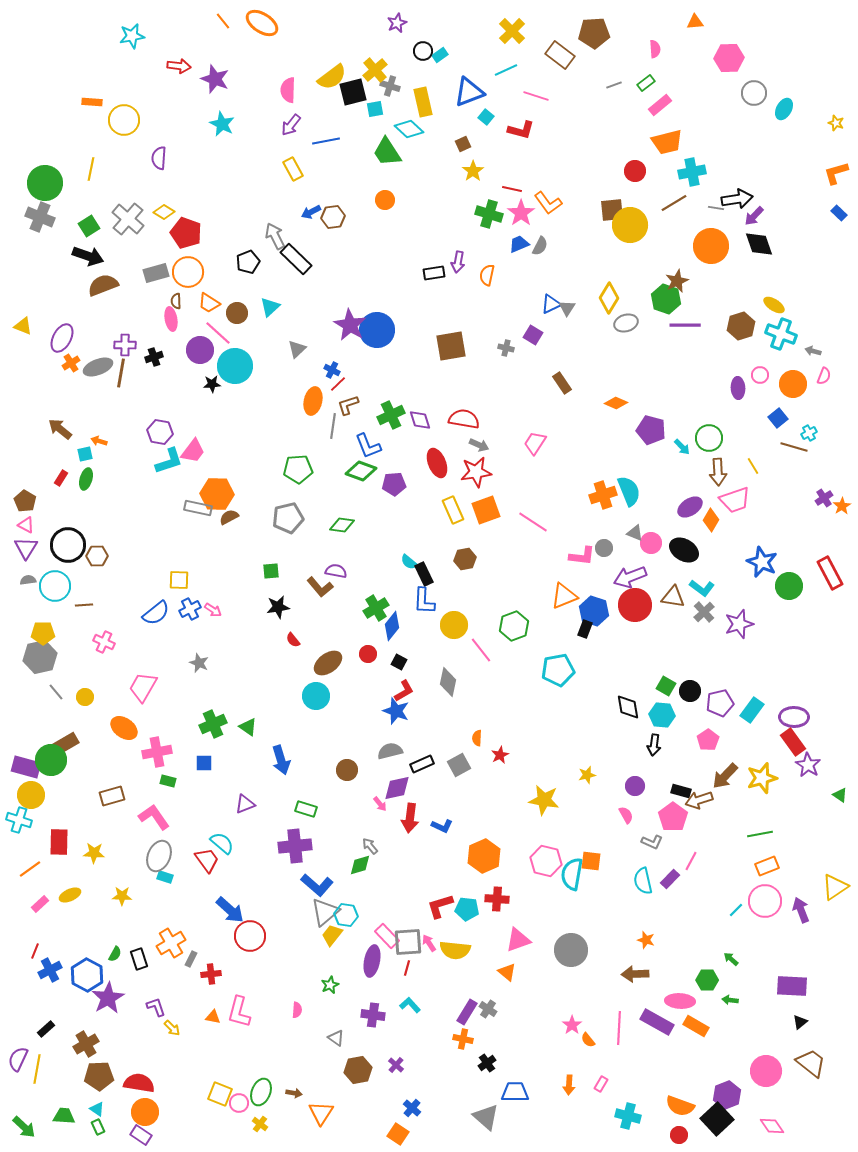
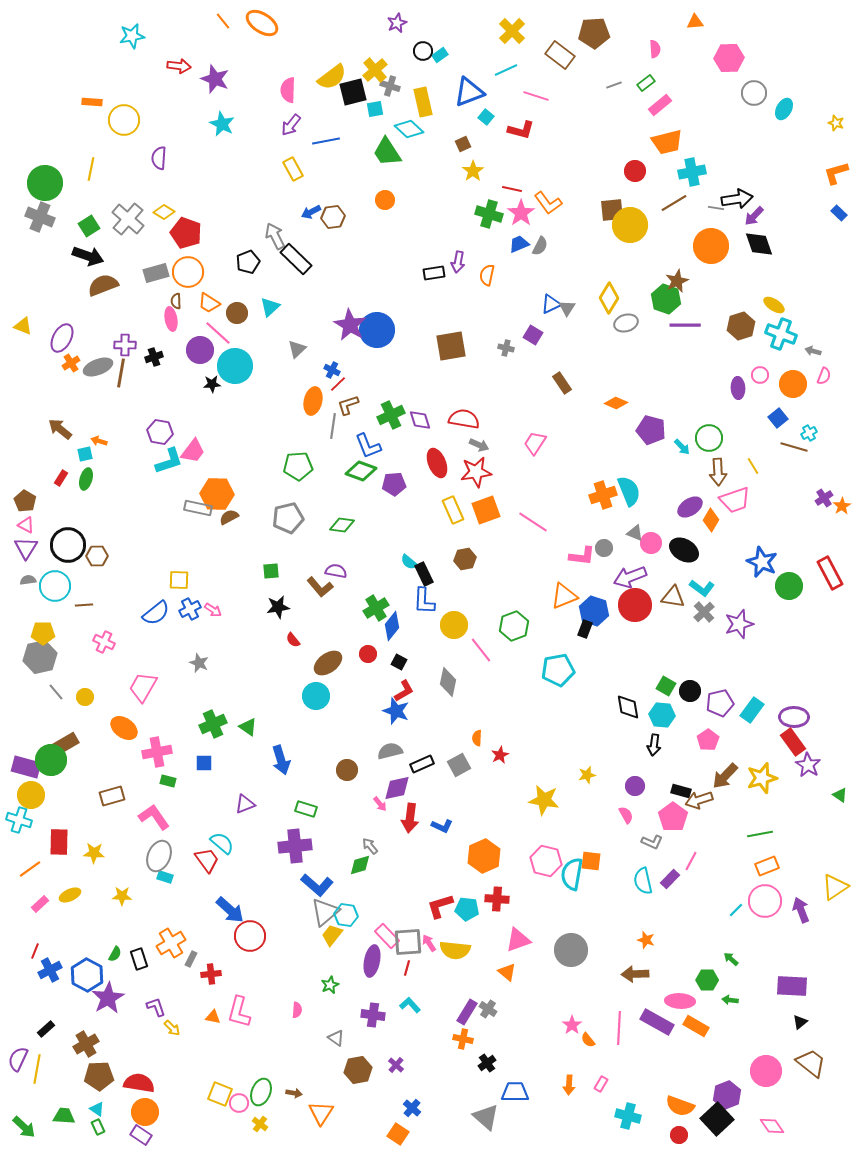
green pentagon at (298, 469): moved 3 px up
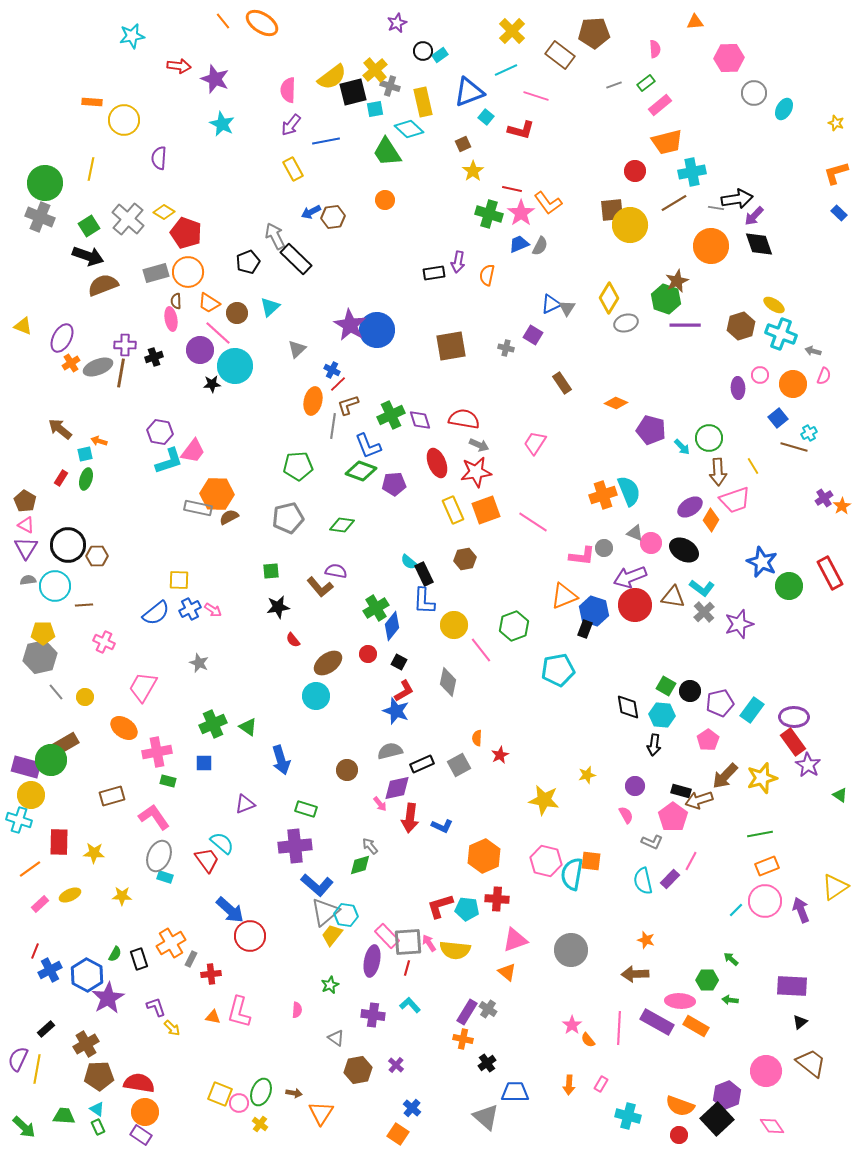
pink triangle at (518, 940): moved 3 px left
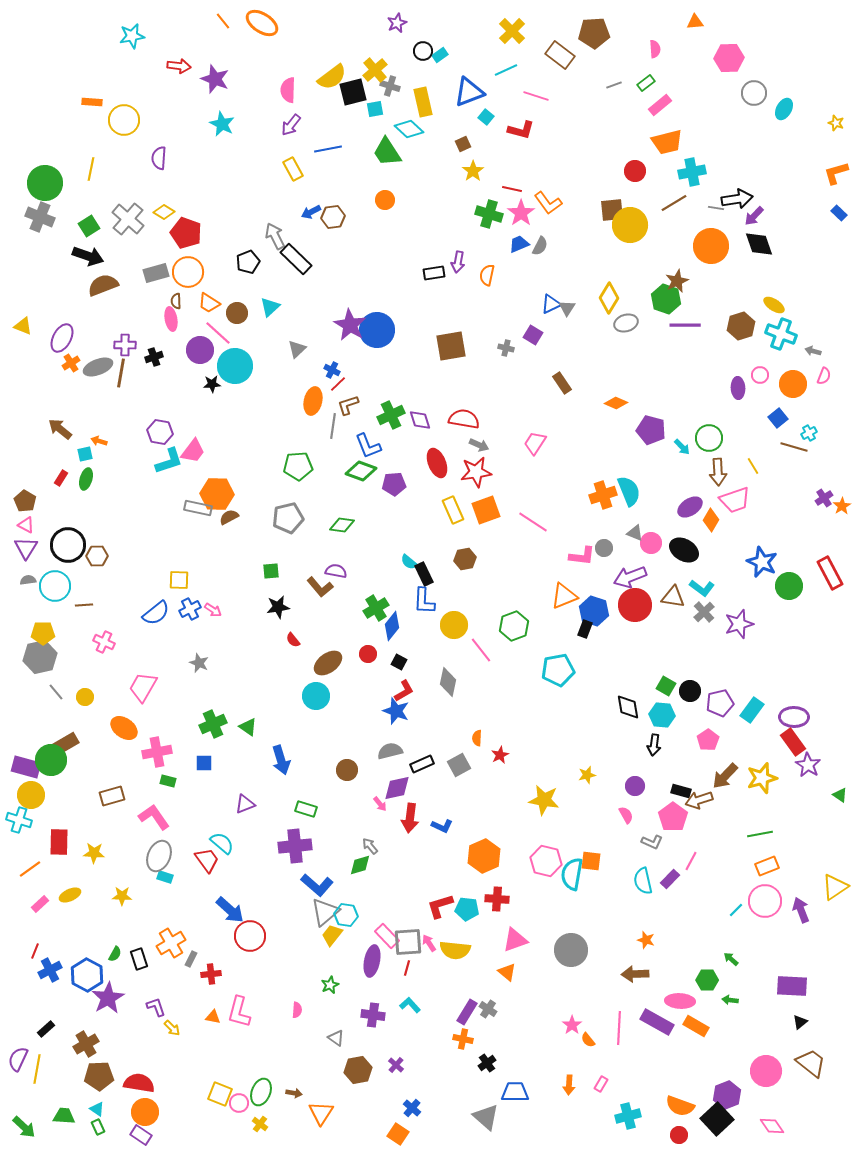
blue line at (326, 141): moved 2 px right, 8 px down
cyan cross at (628, 1116): rotated 30 degrees counterclockwise
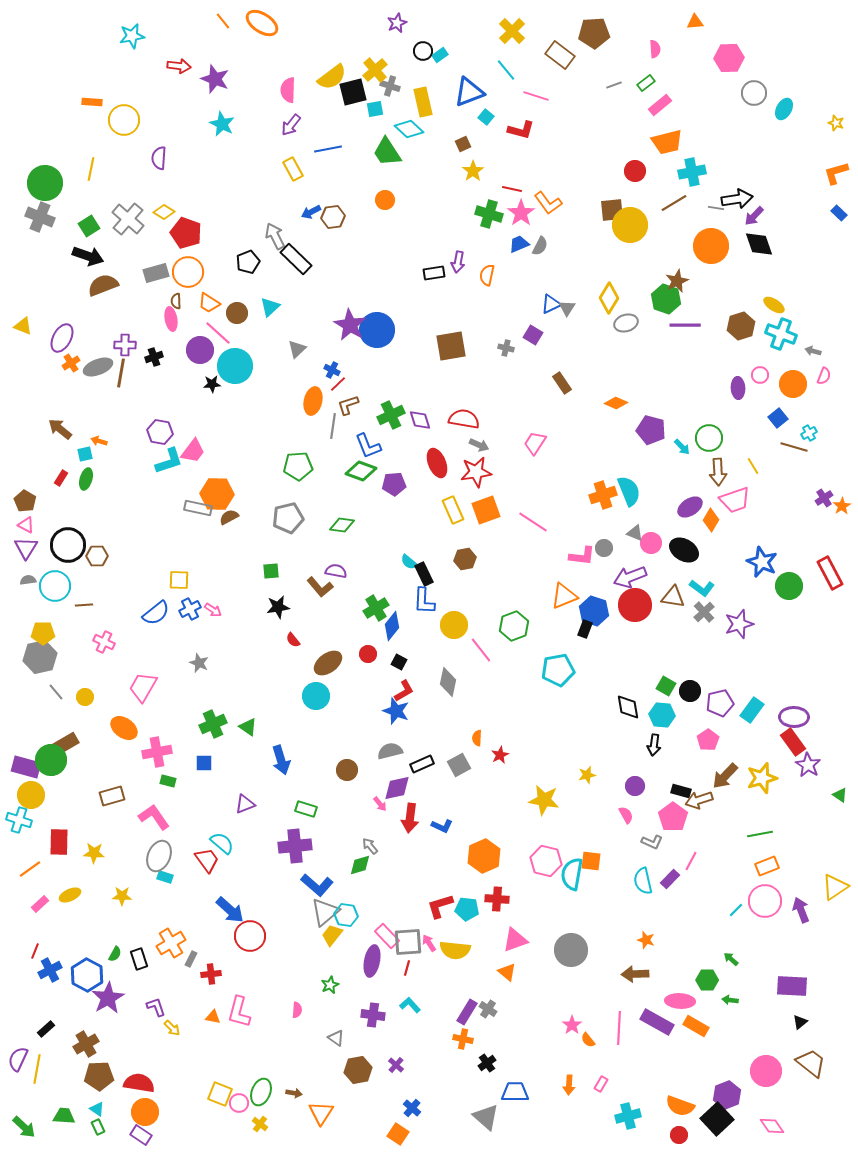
cyan line at (506, 70): rotated 75 degrees clockwise
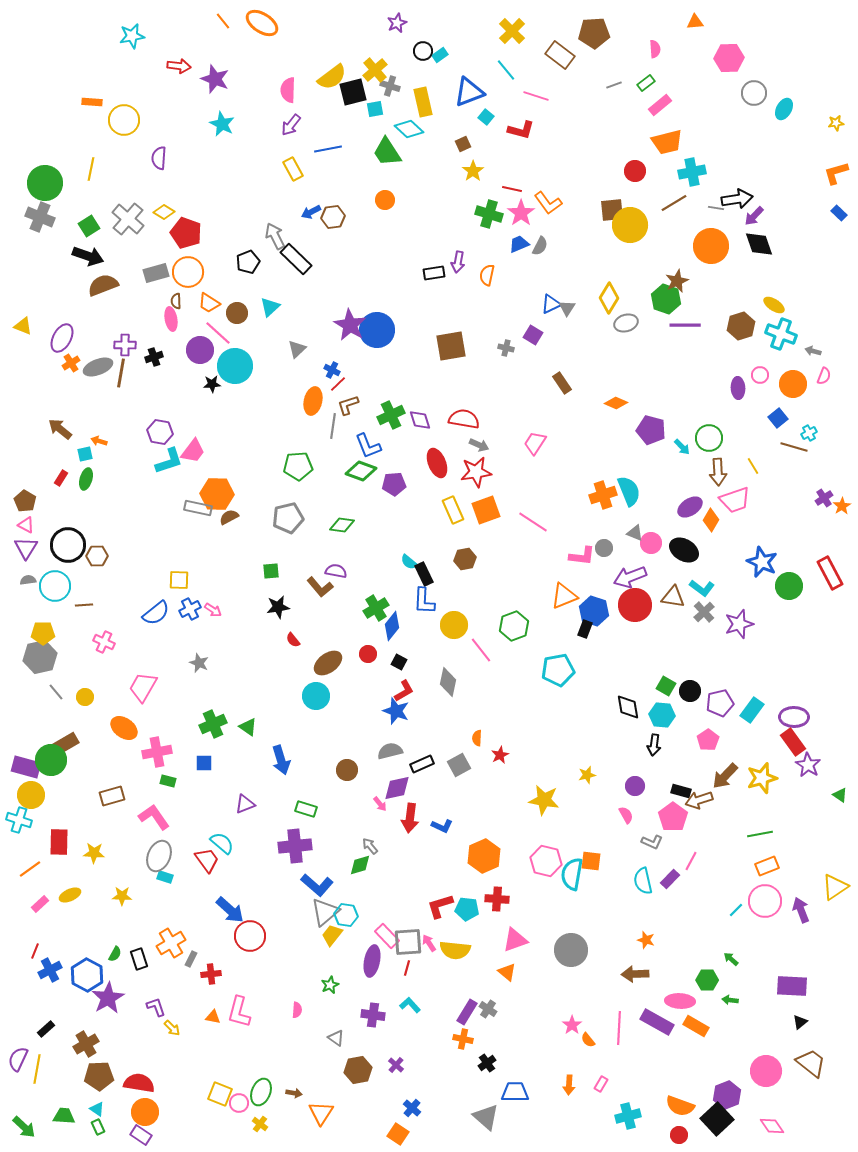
yellow star at (836, 123): rotated 28 degrees counterclockwise
